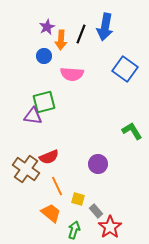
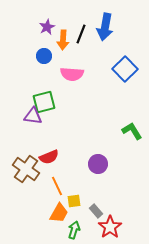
orange arrow: moved 2 px right
blue square: rotated 10 degrees clockwise
yellow square: moved 4 px left, 2 px down; rotated 24 degrees counterclockwise
orange trapezoid: moved 8 px right; rotated 80 degrees clockwise
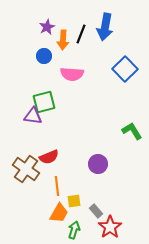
orange line: rotated 18 degrees clockwise
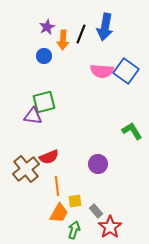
blue square: moved 1 px right, 2 px down; rotated 10 degrees counterclockwise
pink semicircle: moved 30 px right, 3 px up
brown cross: rotated 16 degrees clockwise
yellow square: moved 1 px right
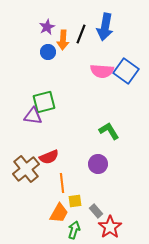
blue circle: moved 4 px right, 4 px up
green L-shape: moved 23 px left
orange line: moved 5 px right, 3 px up
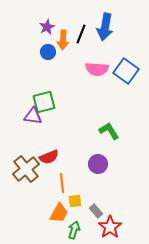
pink semicircle: moved 5 px left, 2 px up
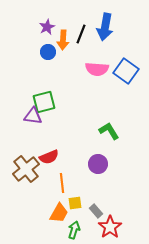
yellow square: moved 2 px down
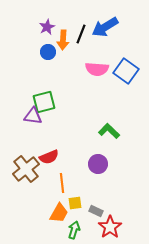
blue arrow: rotated 48 degrees clockwise
green L-shape: rotated 15 degrees counterclockwise
gray rectangle: rotated 24 degrees counterclockwise
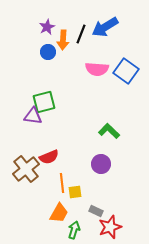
purple circle: moved 3 px right
yellow square: moved 11 px up
red star: rotated 15 degrees clockwise
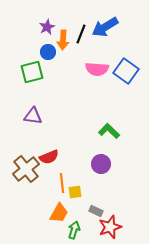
green square: moved 12 px left, 30 px up
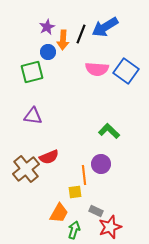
orange line: moved 22 px right, 8 px up
